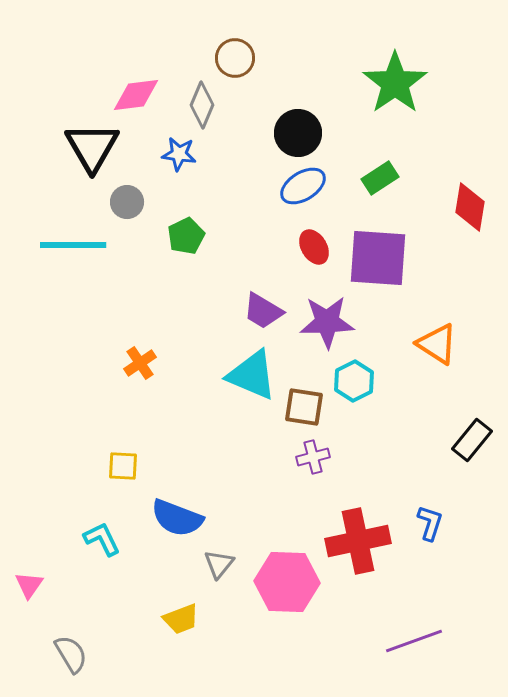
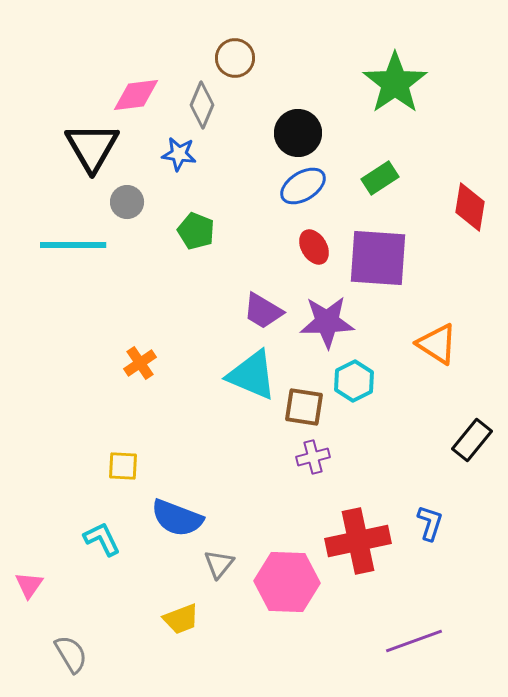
green pentagon: moved 10 px right, 5 px up; rotated 24 degrees counterclockwise
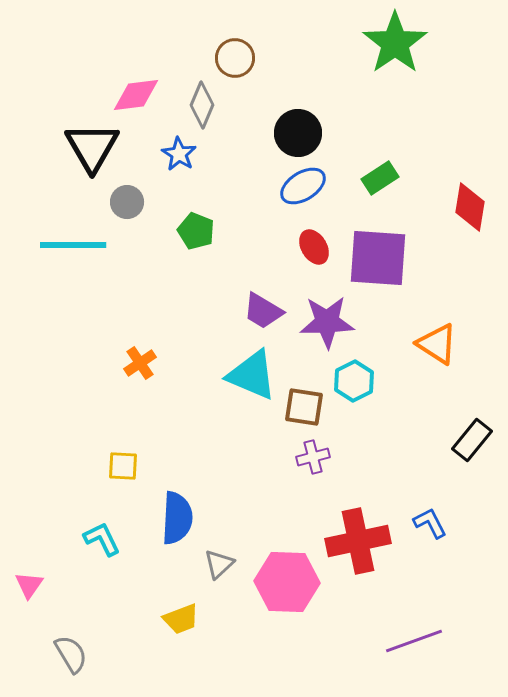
green star: moved 40 px up
blue star: rotated 24 degrees clockwise
blue semicircle: rotated 108 degrees counterclockwise
blue L-shape: rotated 45 degrees counterclockwise
gray triangle: rotated 8 degrees clockwise
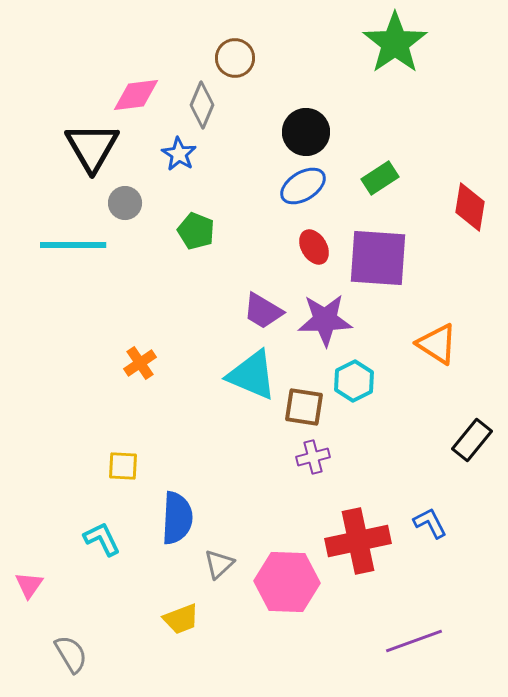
black circle: moved 8 px right, 1 px up
gray circle: moved 2 px left, 1 px down
purple star: moved 2 px left, 2 px up
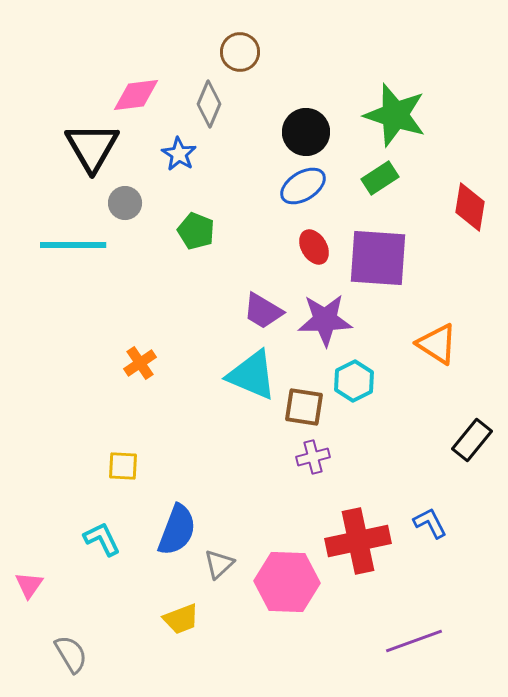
green star: moved 72 px down; rotated 20 degrees counterclockwise
brown circle: moved 5 px right, 6 px up
gray diamond: moved 7 px right, 1 px up
blue semicircle: moved 12 px down; rotated 18 degrees clockwise
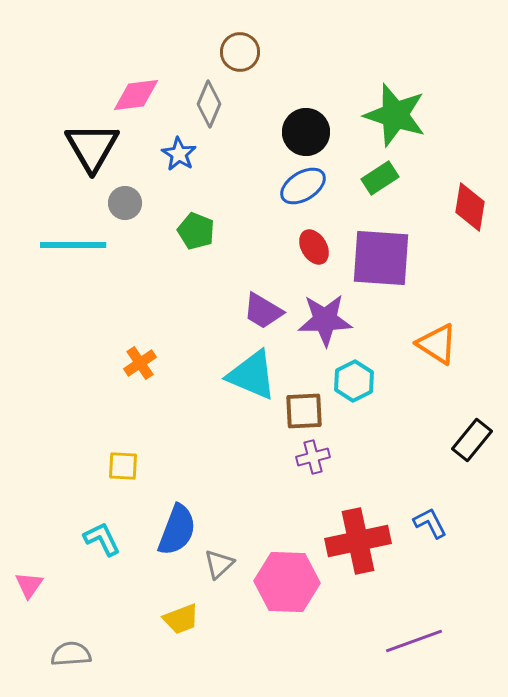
purple square: moved 3 px right
brown square: moved 4 px down; rotated 12 degrees counterclockwise
gray semicircle: rotated 63 degrees counterclockwise
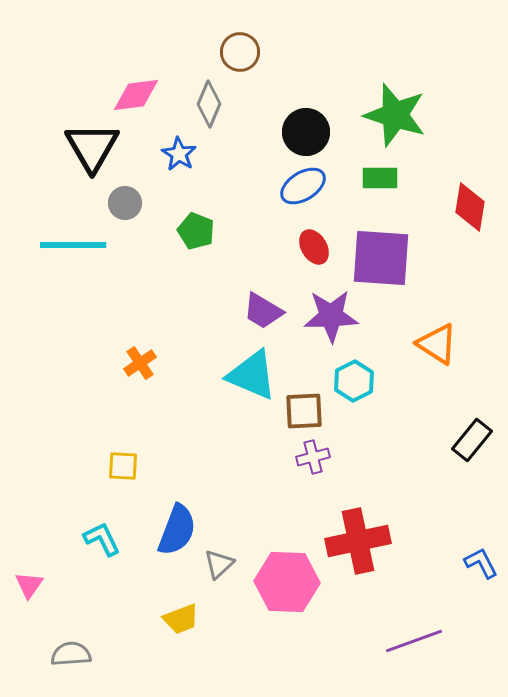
green rectangle: rotated 33 degrees clockwise
purple star: moved 6 px right, 4 px up
blue L-shape: moved 51 px right, 40 px down
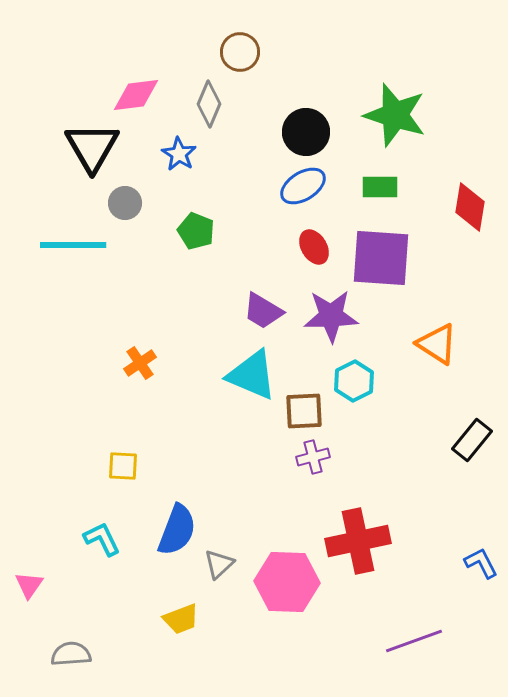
green rectangle: moved 9 px down
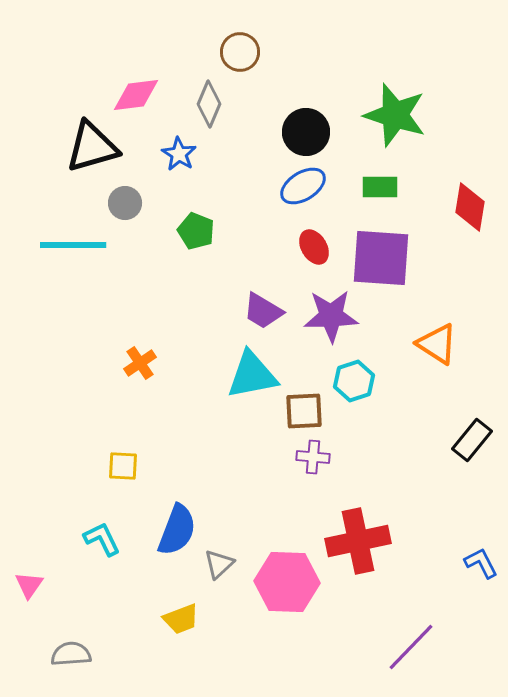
black triangle: rotated 44 degrees clockwise
cyan triangle: rotated 34 degrees counterclockwise
cyan hexagon: rotated 9 degrees clockwise
purple cross: rotated 20 degrees clockwise
purple line: moved 3 px left, 6 px down; rotated 26 degrees counterclockwise
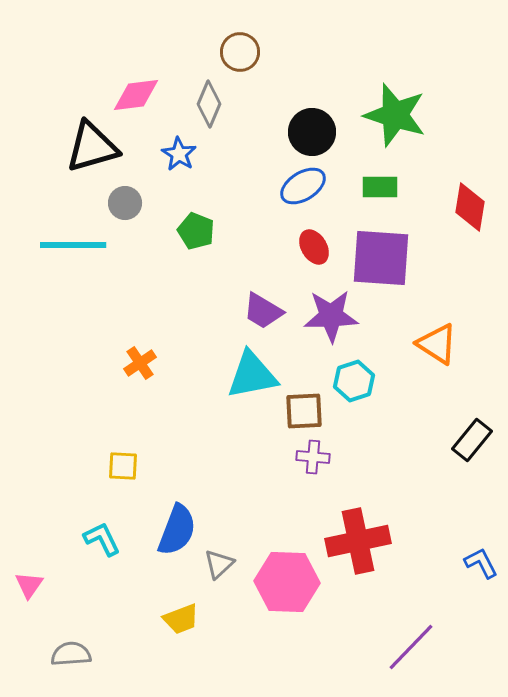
black circle: moved 6 px right
